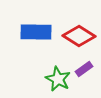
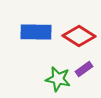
green star: rotated 15 degrees counterclockwise
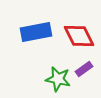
blue rectangle: rotated 12 degrees counterclockwise
red diamond: rotated 32 degrees clockwise
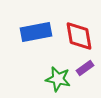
red diamond: rotated 16 degrees clockwise
purple rectangle: moved 1 px right, 1 px up
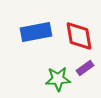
green star: rotated 15 degrees counterclockwise
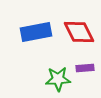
red diamond: moved 4 px up; rotated 16 degrees counterclockwise
purple rectangle: rotated 30 degrees clockwise
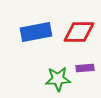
red diamond: rotated 64 degrees counterclockwise
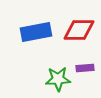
red diamond: moved 2 px up
